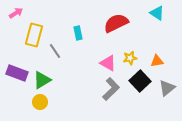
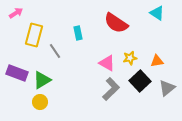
red semicircle: rotated 120 degrees counterclockwise
pink triangle: moved 1 px left
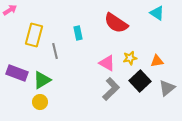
pink arrow: moved 6 px left, 3 px up
gray line: rotated 21 degrees clockwise
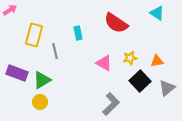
pink triangle: moved 3 px left
gray L-shape: moved 15 px down
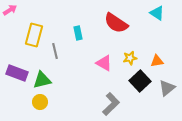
green triangle: rotated 18 degrees clockwise
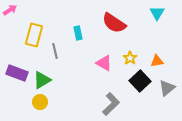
cyan triangle: rotated 28 degrees clockwise
red semicircle: moved 2 px left
yellow star: rotated 24 degrees counterclockwise
green triangle: rotated 18 degrees counterclockwise
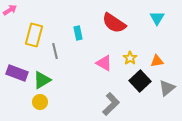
cyan triangle: moved 5 px down
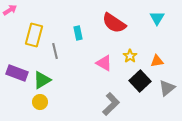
yellow star: moved 2 px up
